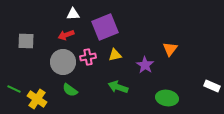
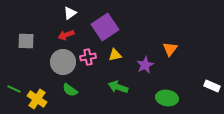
white triangle: moved 3 px left, 1 px up; rotated 32 degrees counterclockwise
purple square: rotated 12 degrees counterclockwise
purple star: rotated 12 degrees clockwise
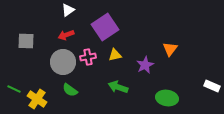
white triangle: moved 2 px left, 3 px up
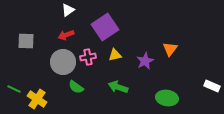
purple star: moved 4 px up
green semicircle: moved 6 px right, 3 px up
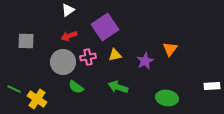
red arrow: moved 3 px right, 1 px down
white rectangle: rotated 28 degrees counterclockwise
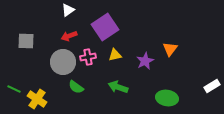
white rectangle: rotated 28 degrees counterclockwise
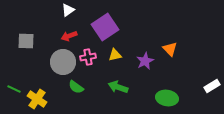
orange triangle: rotated 21 degrees counterclockwise
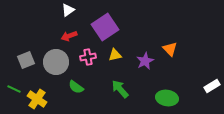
gray square: moved 19 px down; rotated 24 degrees counterclockwise
gray circle: moved 7 px left
green arrow: moved 2 px right, 2 px down; rotated 30 degrees clockwise
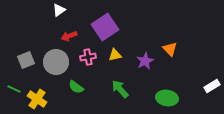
white triangle: moved 9 px left
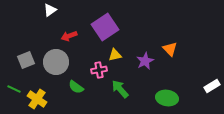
white triangle: moved 9 px left
pink cross: moved 11 px right, 13 px down
